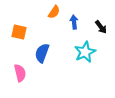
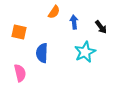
blue semicircle: rotated 18 degrees counterclockwise
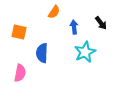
blue arrow: moved 5 px down
black arrow: moved 4 px up
pink semicircle: rotated 24 degrees clockwise
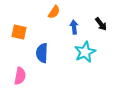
black arrow: moved 1 px down
pink semicircle: moved 3 px down
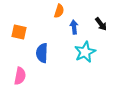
orange semicircle: moved 5 px right, 1 px up; rotated 16 degrees counterclockwise
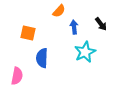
orange semicircle: rotated 24 degrees clockwise
orange square: moved 9 px right, 1 px down
blue semicircle: moved 5 px down
pink semicircle: moved 3 px left
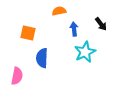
orange semicircle: rotated 144 degrees counterclockwise
blue arrow: moved 2 px down
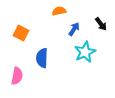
blue arrow: rotated 40 degrees clockwise
orange square: moved 7 px left; rotated 14 degrees clockwise
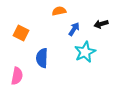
black arrow: rotated 112 degrees clockwise
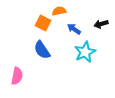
blue arrow: rotated 88 degrees counterclockwise
orange square: moved 22 px right, 10 px up
blue semicircle: moved 8 px up; rotated 36 degrees counterclockwise
